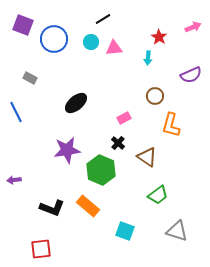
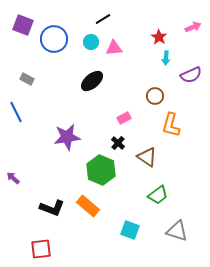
cyan arrow: moved 18 px right
gray rectangle: moved 3 px left, 1 px down
black ellipse: moved 16 px right, 22 px up
purple star: moved 13 px up
purple arrow: moved 1 px left, 2 px up; rotated 48 degrees clockwise
cyan square: moved 5 px right, 1 px up
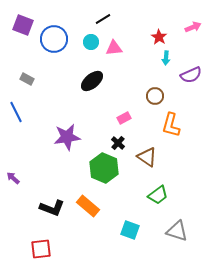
green hexagon: moved 3 px right, 2 px up
